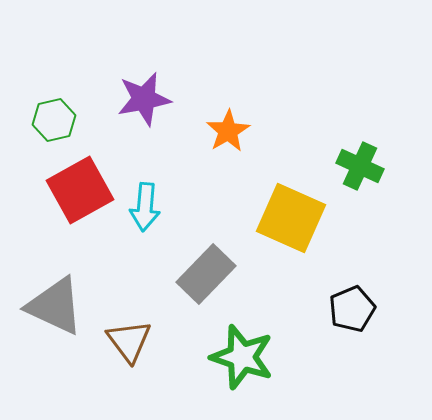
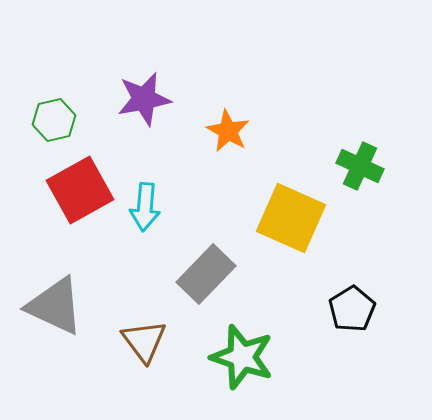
orange star: rotated 12 degrees counterclockwise
black pentagon: rotated 9 degrees counterclockwise
brown triangle: moved 15 px right
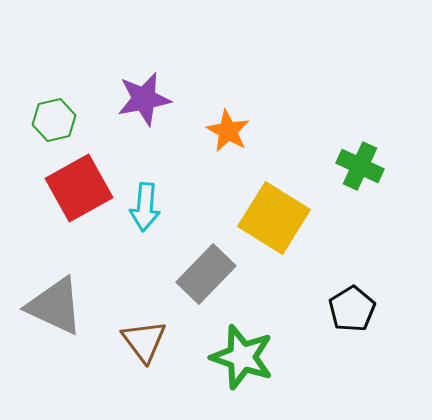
red square: moved 1 px left, 2 px up
yellow square: moved 17 px left; rotated 8 degrees clockwise
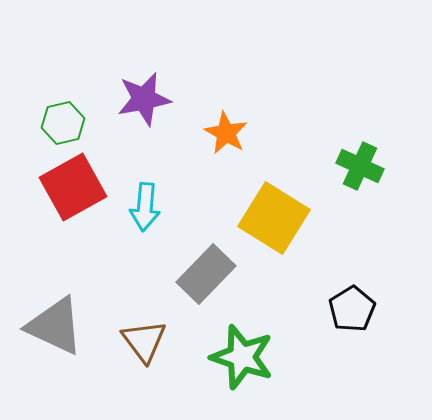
green hexagon: moved 9 px right, 3 px down
orange star: moved 2 px left, 2 px down
red square: moved 6 px left, 1 px up
gray triangle: moved 20 px down
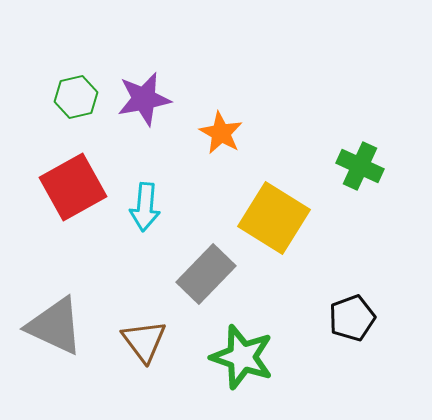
green hexagon: moved 13 px right, 26 px up
orange star: moved 5 px left
black pentagon: moved 9 px down; rotated 12 degrees clockwise
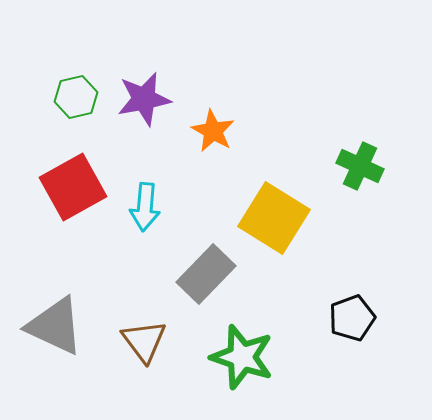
orange star: moved 8 px left, 2 px up
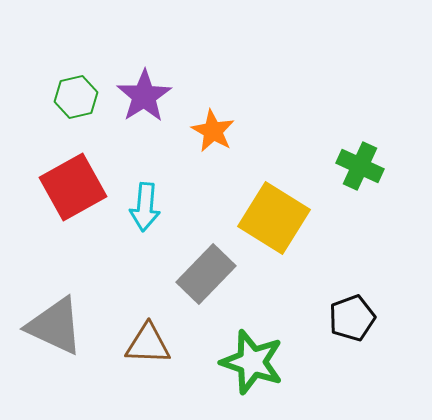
purple star: moved 3 px up; rotated 22 degrees counterclockwise
brown triangle: moved 4 px right, 3 px down; rotated 51 degrees counterclockwise
green star: moved 10 px right, 5 px down
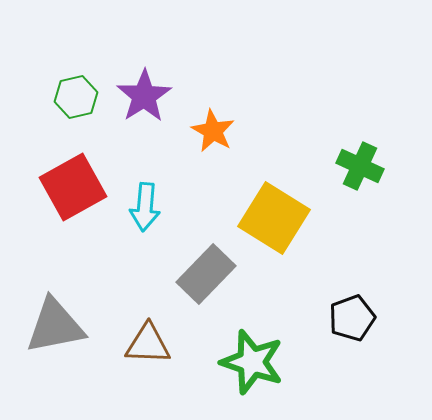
gray triangle: rotated 36 degrees counterclockwise
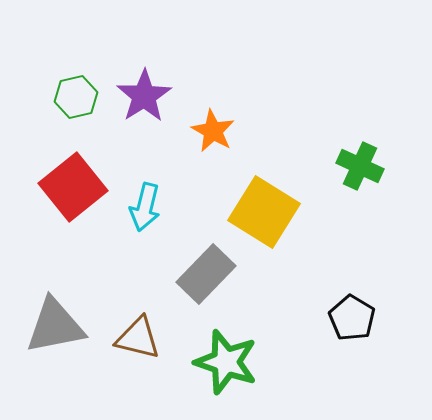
red square: rotated 10 degrees counterclockwise
cyan arrow: rotated 9 degrees clockwise
yellow square: moved 10 px left, 6 px up
black pentagon: rotated 21 degrees counterclockwise
brown triangle: moved 10 px left, 6 px up; rotated 12 degrees clockwise
green star: moved 26 px left
